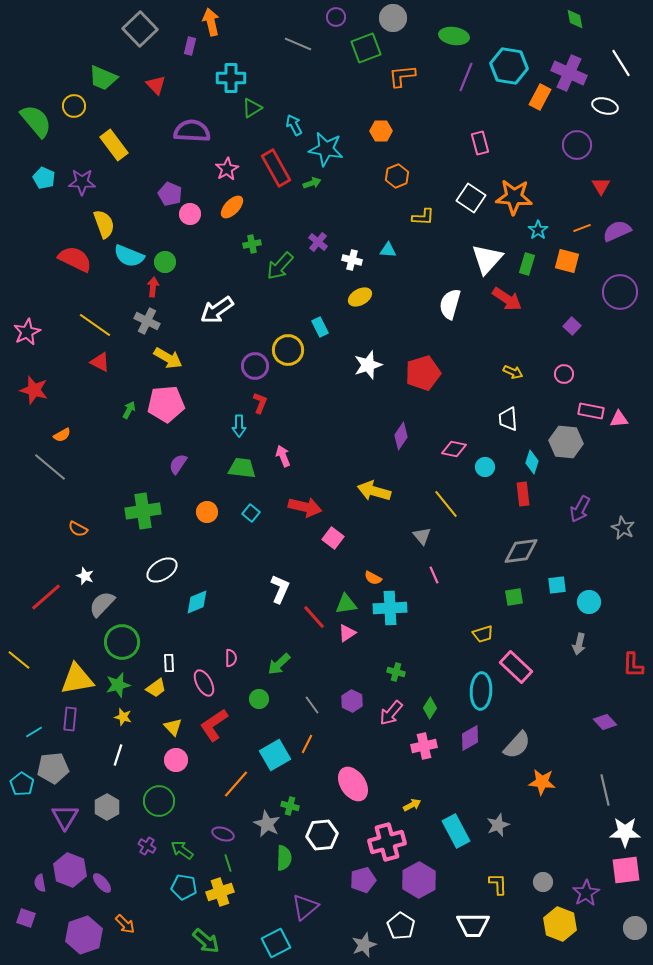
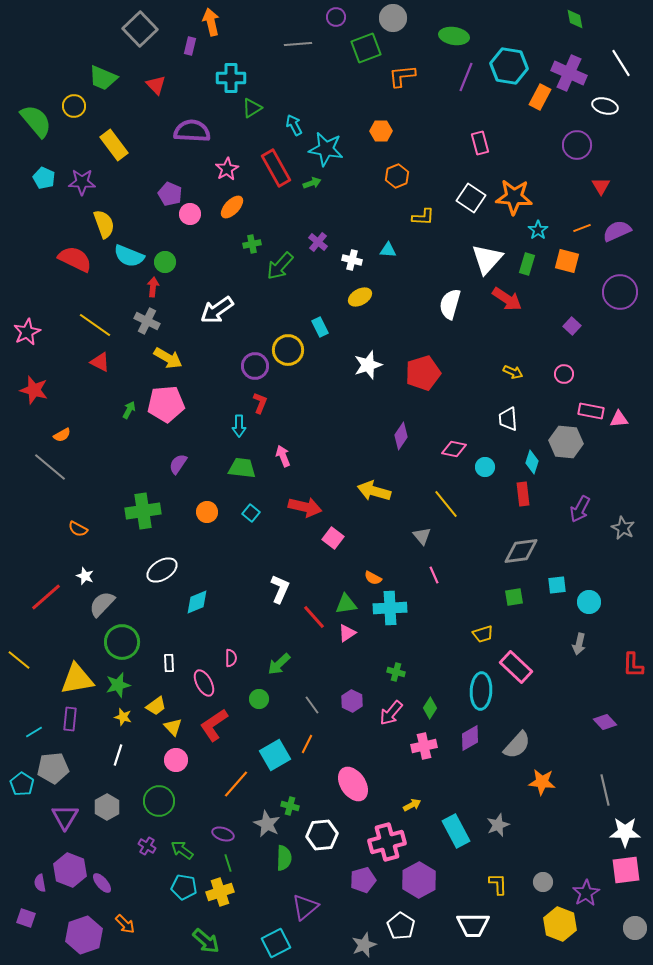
gray line at (298, 44): rotated 28 degrees counterclockwise
yellow trapezoid at (156, 688): moved 18 px down
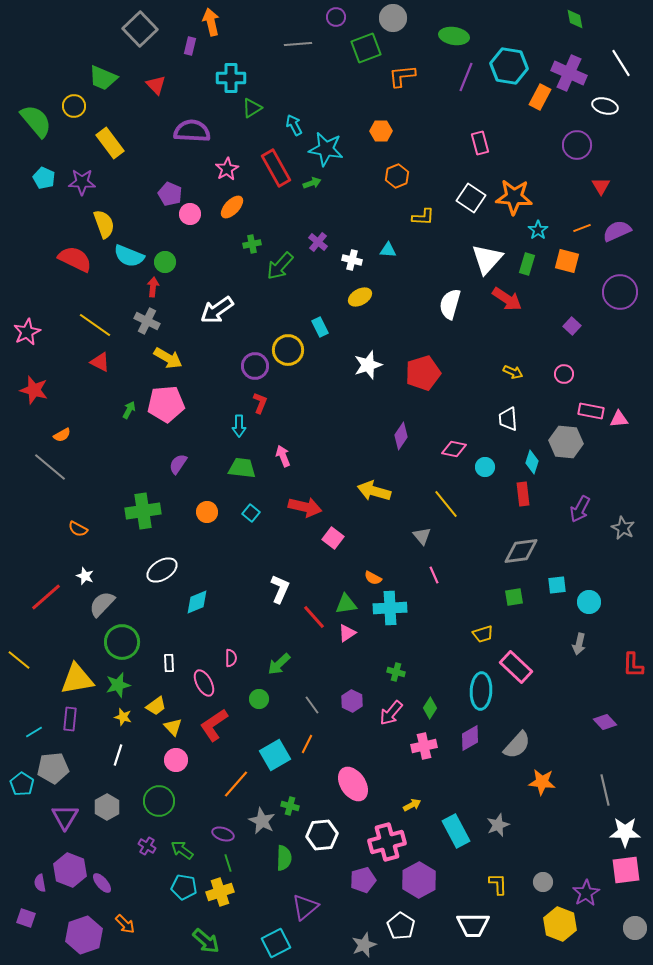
yellow rectangle at (114, 145): moved 4 px left, 2 px up
gray star at (267, 824): moved 5 px left, 3 px up
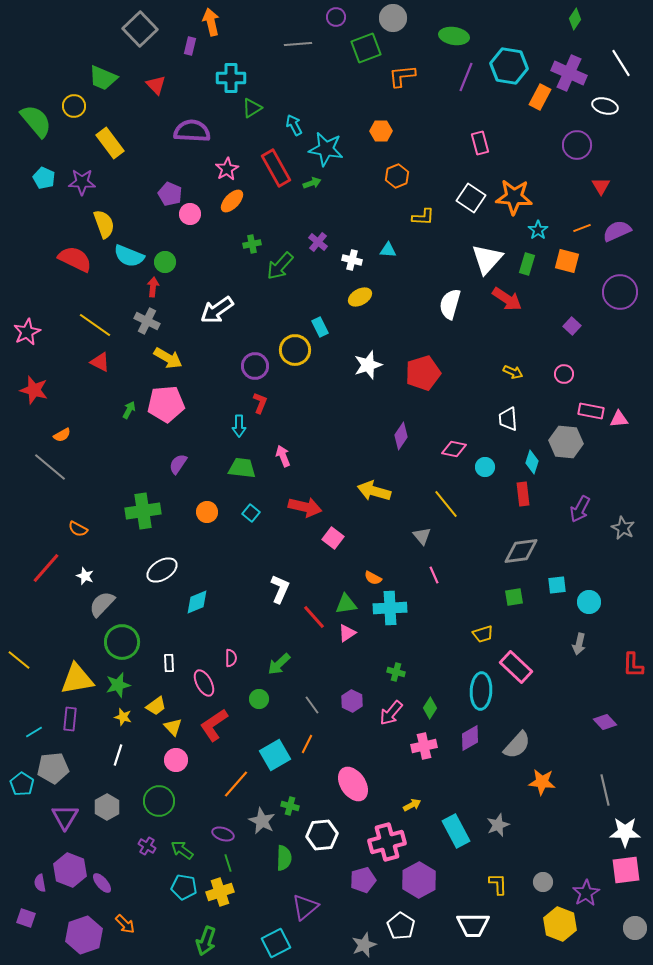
green diamond at (575, 19): rotated 45 degrees clockwise
orange ellipse at (232, 207): moved 6 px up
yellow circle at (288, 350): moved 7 px right
red line at (46, 597): moved 29 px up; rotated 8 degrees counterclockwise
green arrow at (206, 941): rotated 68 degrees clockwise
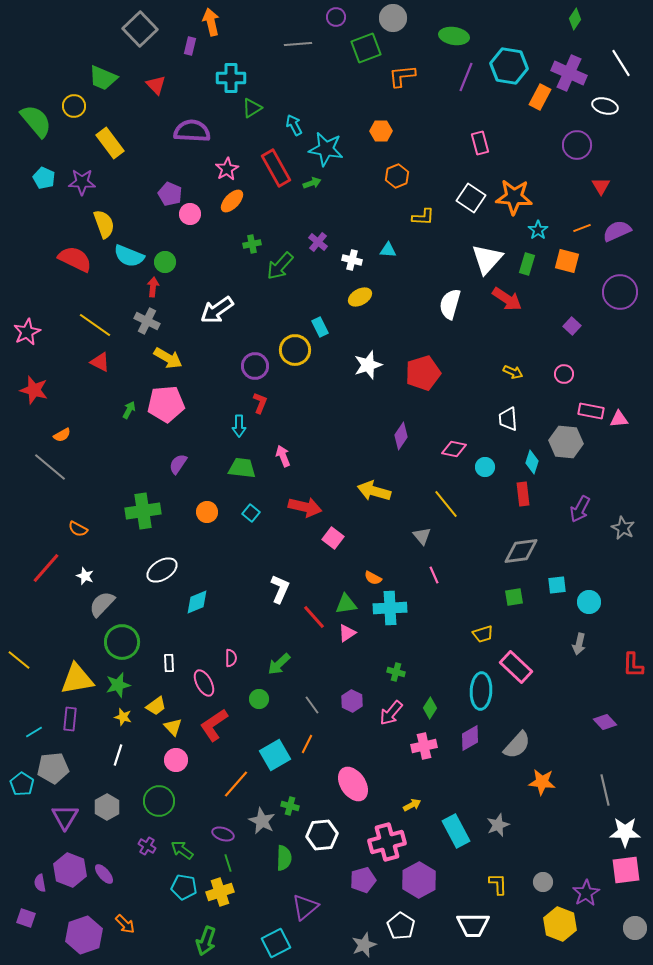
purple ellipse at (102, 883): moved 2 px right, 9 px up
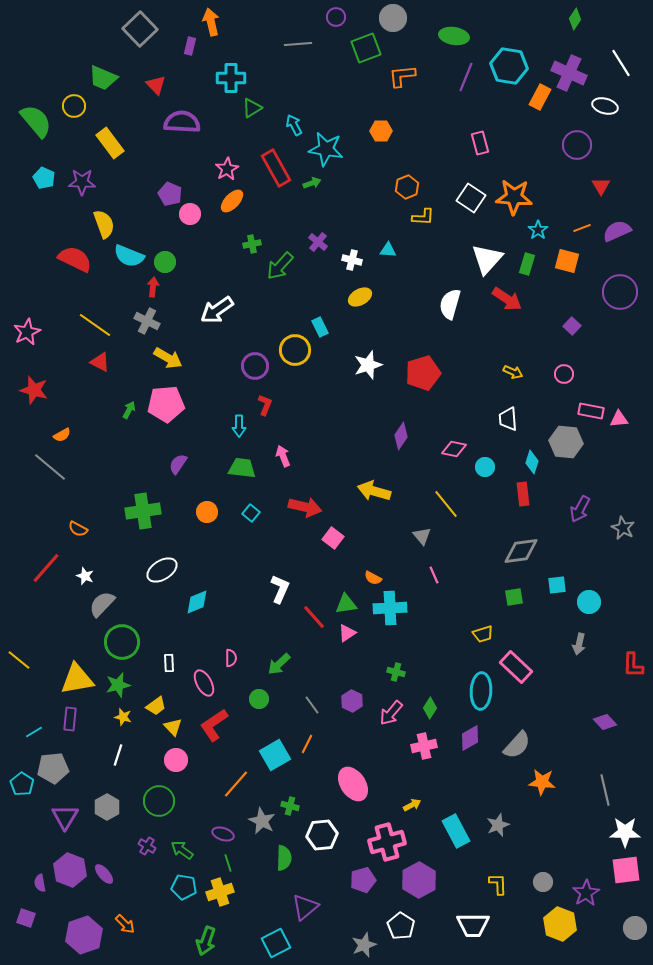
purple semicircle at (192, 131): moved 10 px left, 9 px up
orange hexagon at (397, 176): moved 10 px right, 11 px down
red L-shape at (260, 403): moved 5 px right, 2 px down
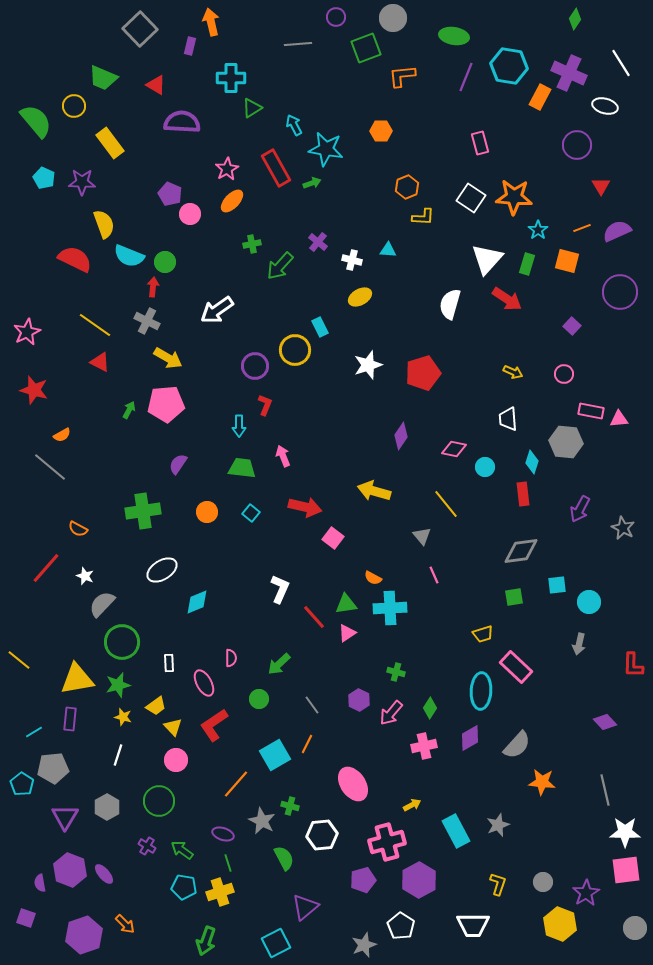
red triangle at (156, 85): rotated 15 degrees counterclockwise
purple hexagon at (352, 701): moved 7 px right, 1 px up
green semicircle at (284, 858): rotated 30 degrees counterclockwise
yellow L-shape at (498, 884): rotated 20 degrees clockwise
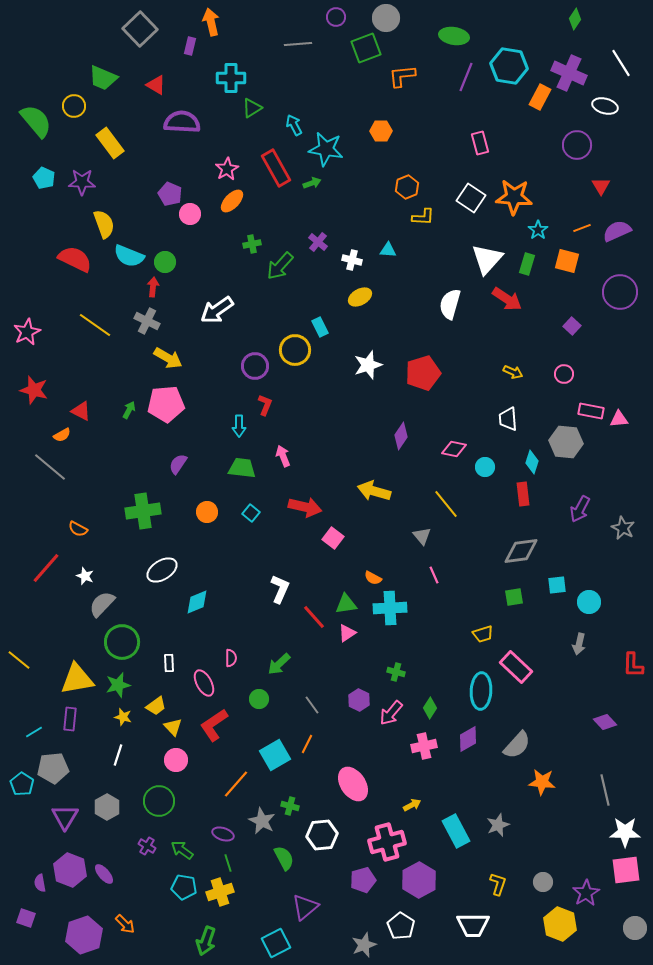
gray circle at (393, 18): moved 7 px left
red triangle at (100, 362): moved 19 px left, 49 px down
purple diamond at (470, 738): moved 2 px left, 1 px down
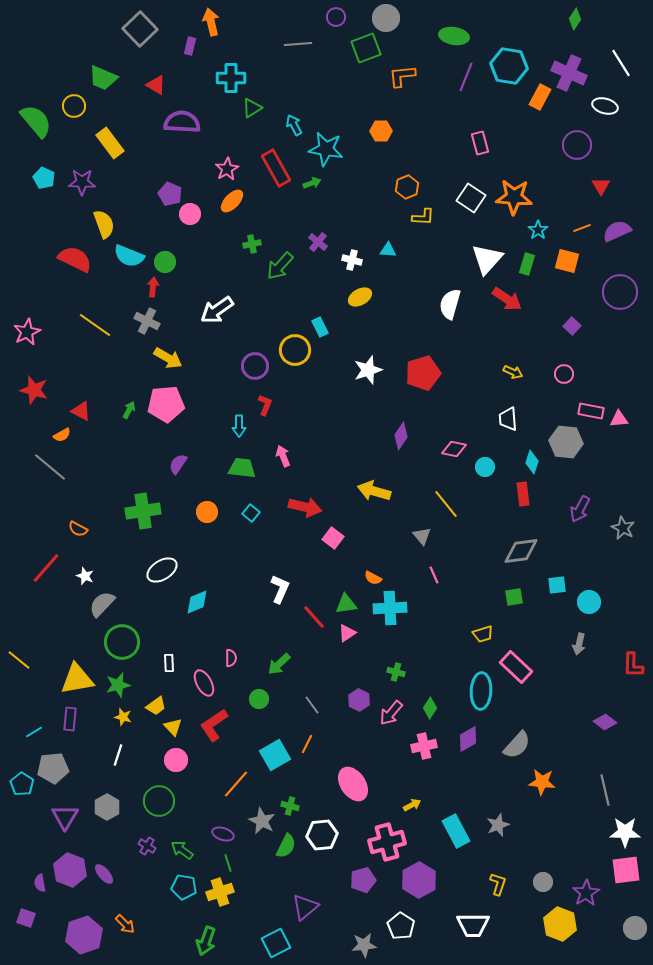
white star at (368, 365): moved 5 px down
purple diamond at (605, 722): rotated 10 degrees counterclockwise
green semicircle at (284, 858): moved 2 px right, 12 px up; rotated 55 degrees clockwise
gray star at (364, 945): rotated 15 degrees clockwise
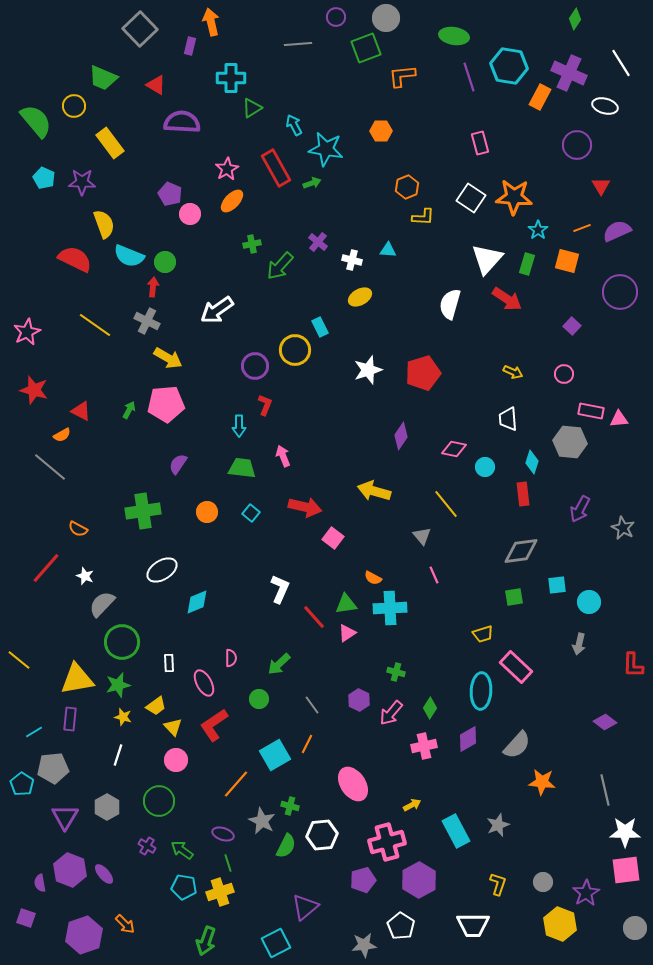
purple line at (466, 77): moved 3 px right; rotated 40 degrees counterclockwise
gray hexagon at (566, 442): moved 4 px right
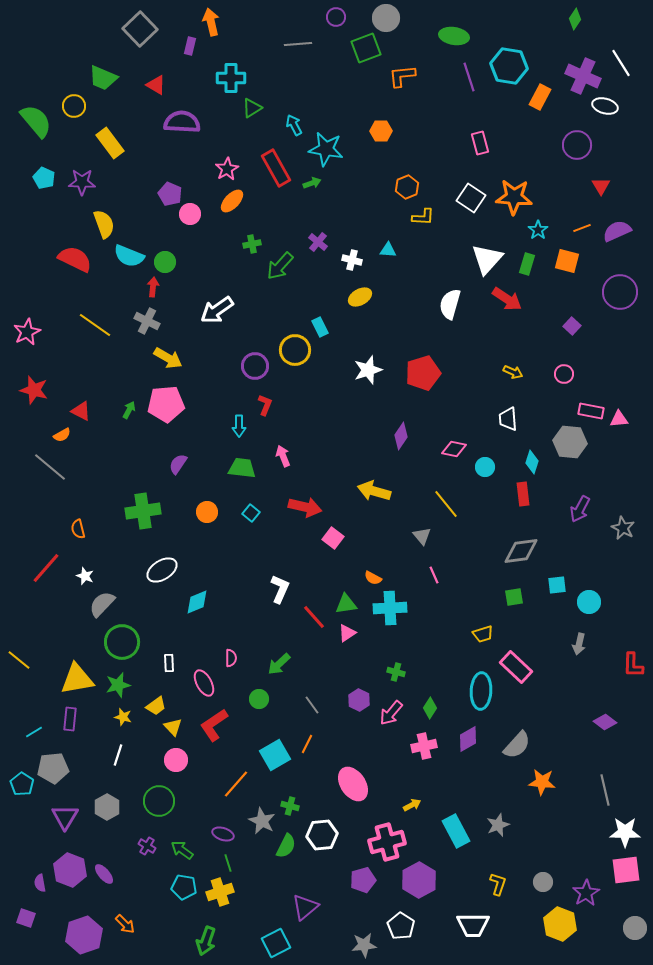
purple cross at (569, 73): moved 14 px right, 3 px down
orange semicircle at (78, 529): rotated 48 degrees clockwise
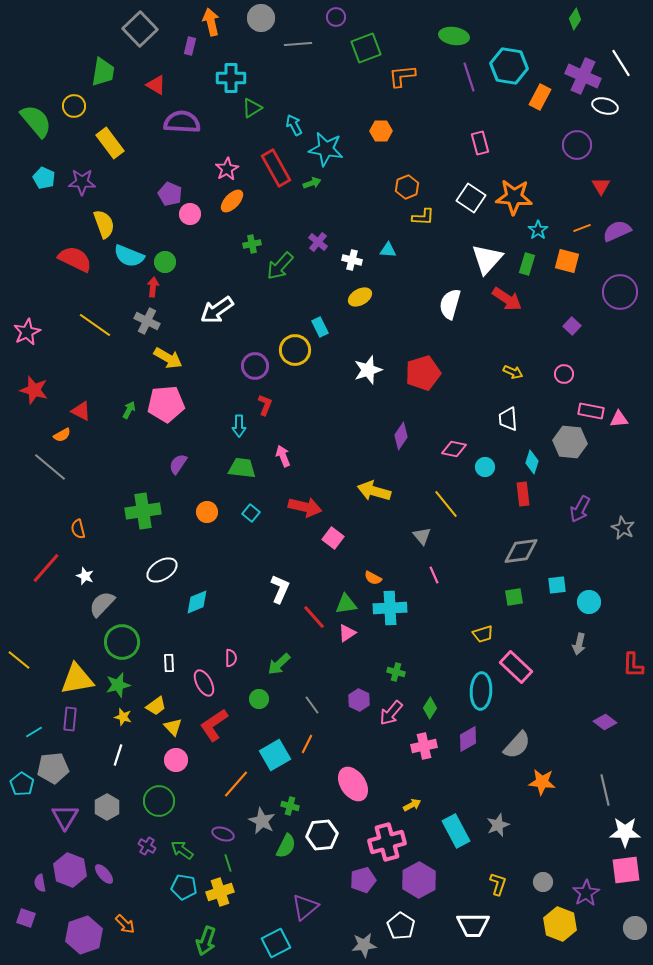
gray circle at (386, 18): moved 125 px left
green trapezoid at (103, 78): moved 6 px up; rotated 104 degrees counterclockwise
